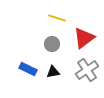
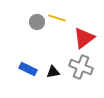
gray circle: moved 15 px left, 22 px up
gray cross: moved 6 px left, 3 px up; rotated 35 degrees counterclockwise
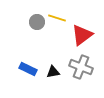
red triangle: moved 2 px left, 3 px up
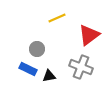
yellow line: rotated 42 degrees counterclockwise
gray circle: moved 27 px down
red triangle: moved 7 px right
black triangle: moved 4 px left, 4 px down
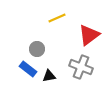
blue rectangle: rotated 12 degrees clockwise
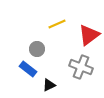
yellow line: moved 6 px down
black triangle: moved 9 px down; rotated 16 degrees counterclockwise
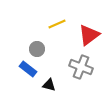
black triangle: rotated 40 degrees clockwise
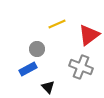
blue rectangle: rotated 66 degrees counterclockwise
black triangle: moved 1 px left, 2 px down; rotated 32 degrees clockwise
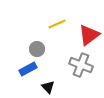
gray cross: moved 2 px up
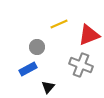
yellow line: moved 2 px right
red triangle: rotated 15 degrees clockwise
gray circle: moved 2 px up
black triangle: rotated 24 degrees clockwise
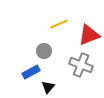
gray circle: moved 7 px right, 4 px down
blue rectangle: moved 3 px right, 3 px down
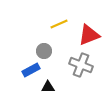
blue rectangle: moved 2 px up
black triangle: rotated 48 degrees clockwise
